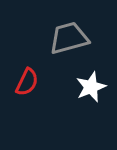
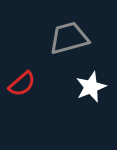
red semicircle: moved 5 px left, 2 px down; rotated 24 degrees clockwise
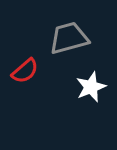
red semicircle: moved 3 px right, 13 px up
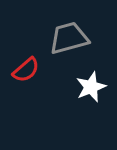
red semicircle: moved 1 px right, 1 px up
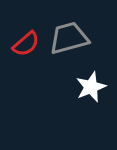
red semicircle: moved 26 px up
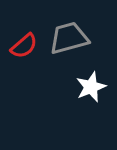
red semicircle: moved 2 px left, 2 px down
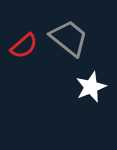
gray trapezoid: rotated 54 degrees clockwise
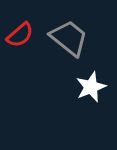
red semicircle: moved 4 px left, 11 px up
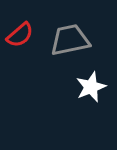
gray trapezoid: moved 1 px right, 2 px down; rotated 51 degrees counterclockwise
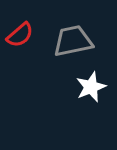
gray trapezoid: moved 3 px right, 1 px down
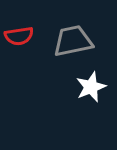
red semicircle: moved 1 px left, 1 px down; rotated 32 degrees clockwise
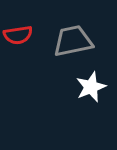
red semicircle: moved 1 px left, 1 px up
